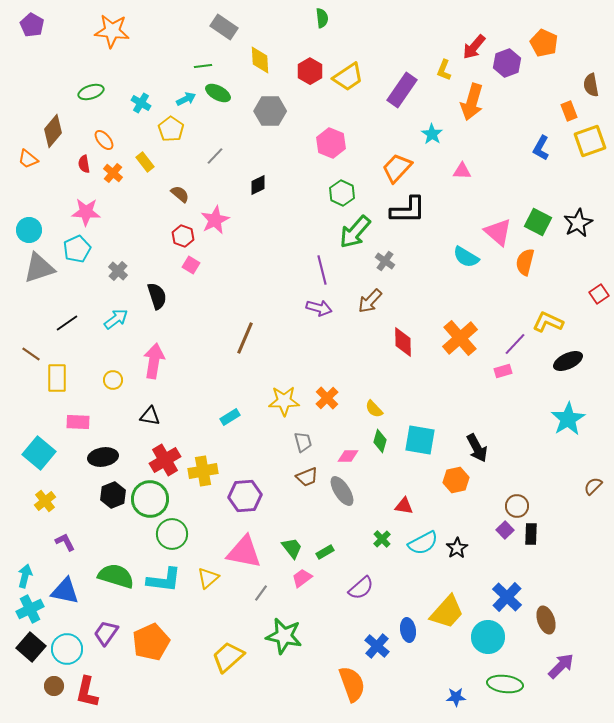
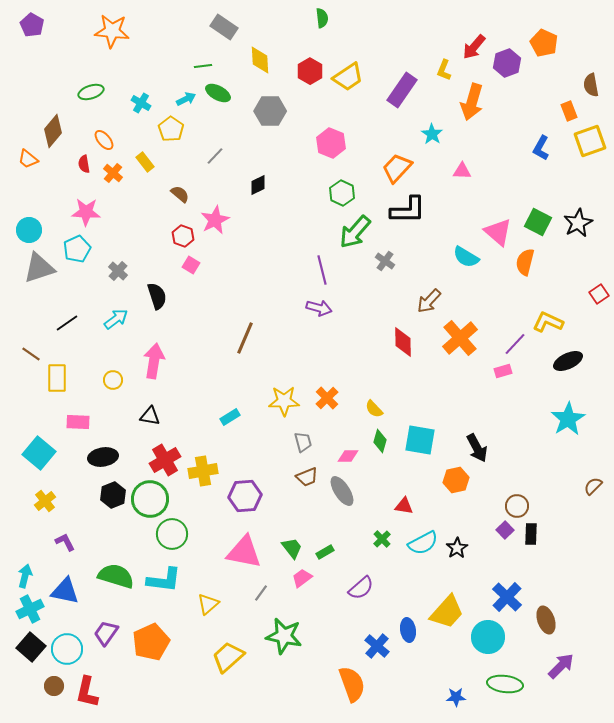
brown arrow at (370, 301): moved 59 px right
yellow triangle at (208, 578): moved 26 px down
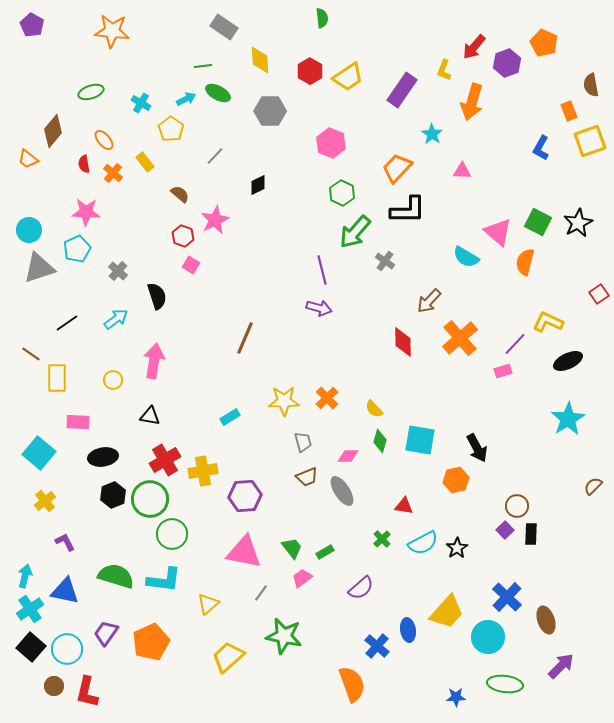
cyan cross at (30, 609): rotated 8 degrees counterclockwise
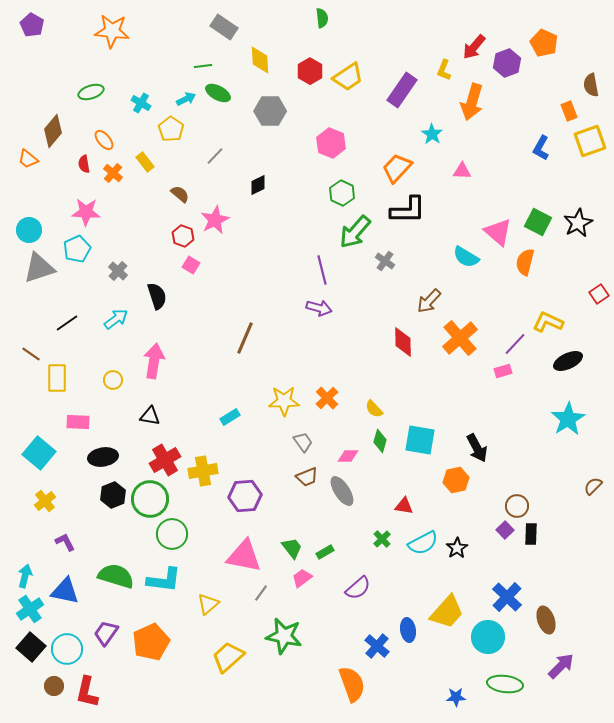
gray trapezoid at (303, 442): rotated 20 degrees counterclockwise
pink triangle at (244, 552): moved 4 px down
purple semicircle at (361, 588): moved 3 px left
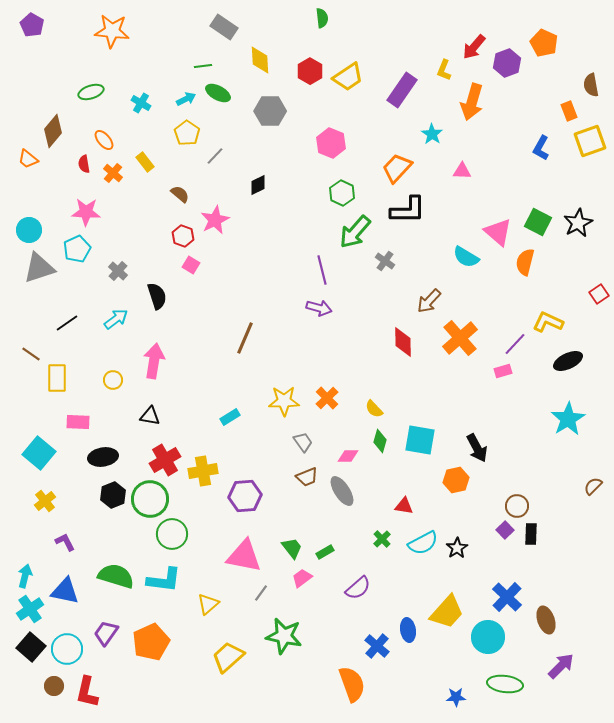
yellow pentagon at (171, 129): moved 16 px right, 4 px down
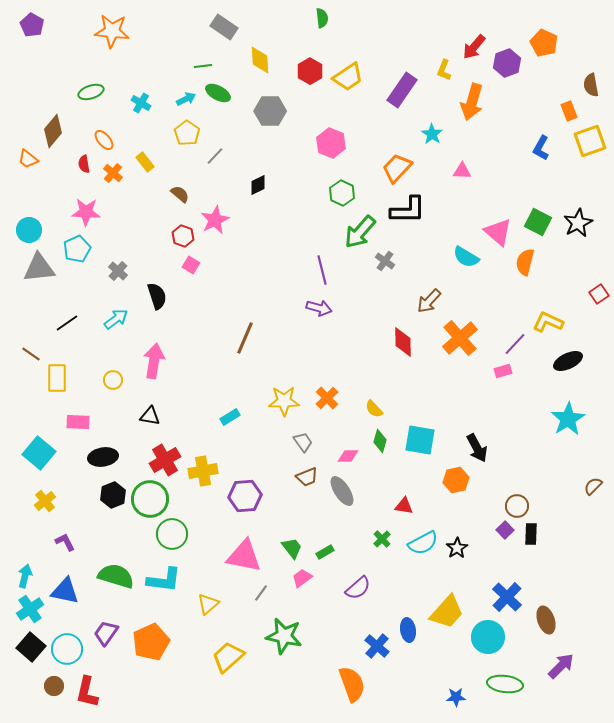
green arrow at (355, 232): moved 5 px right
gray triangle at (39, 268): rotated 12 degrees clockwise
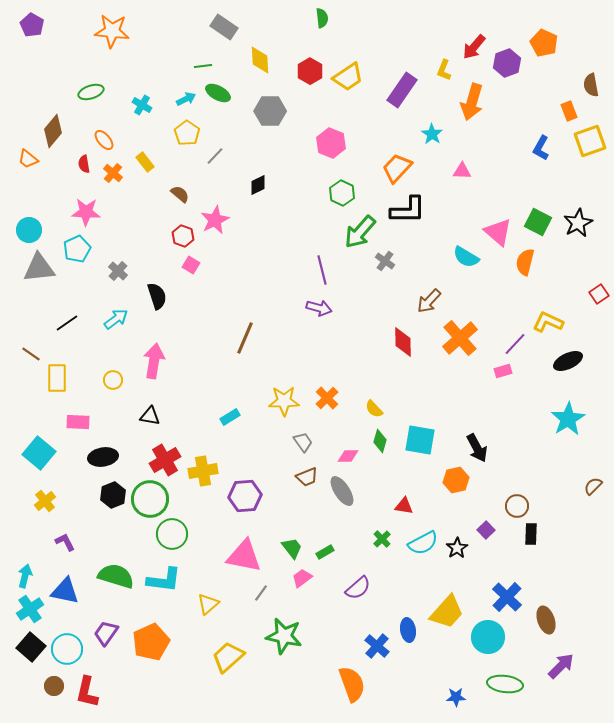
cyan cross at (141, 103): moved 1 px right, 2 px down
purple square at (505, 530): moved 19 px left
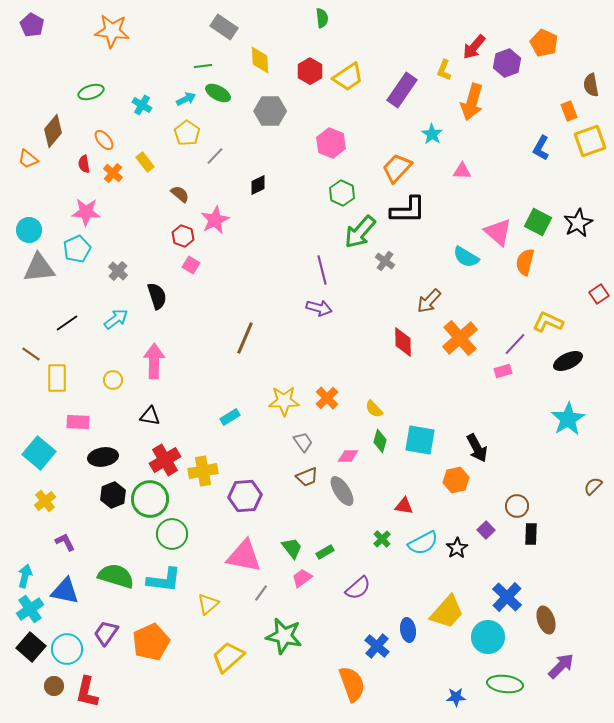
pink arrow at (154, 361): rotated 8 degrees counterclockwise
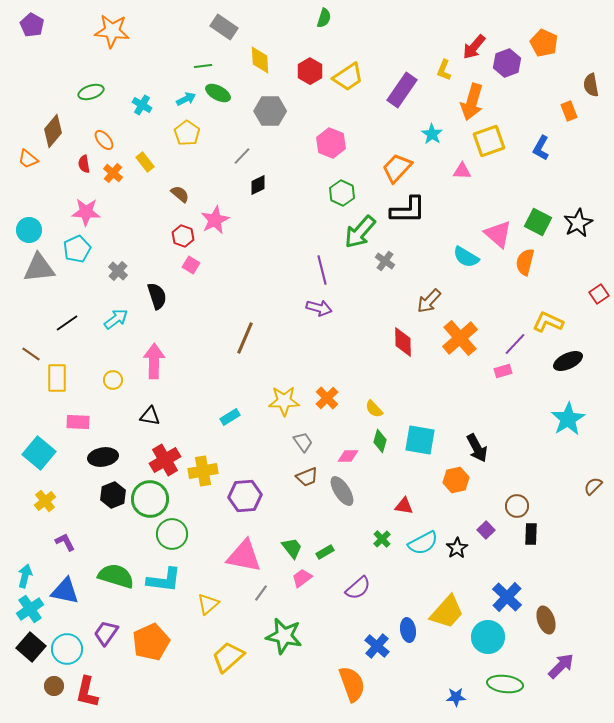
green semicircle at (322, 18): moved 2 px right; rotated 24 degrees clockwise
yellow square at (590, 141): moved 101 px left
gray line at (215, 156): moved 27 px right
pink triangle at (498, 232): moved 2 px down
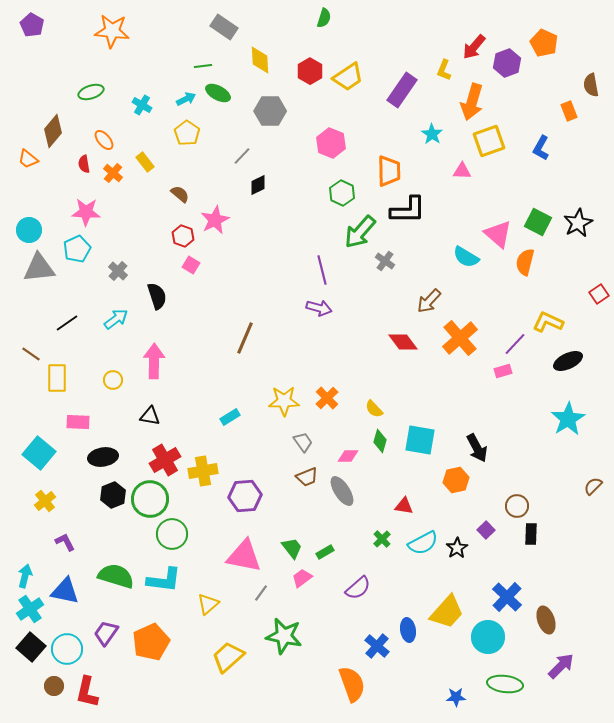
orange trapezoid at (397, 168): moved 8 px left, 3 px down; rotated 136 degrees clockwise
red diamond at (403, 342): rotated 36 degrees counterclockwise
